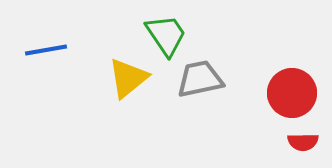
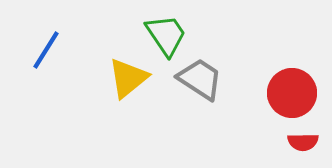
blue line: rotated 48 degrees counterclockwise
gray trapezoid: rotated 45 degrees clockwise
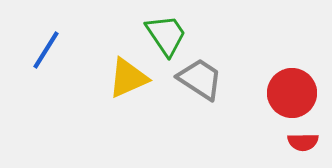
yellow triangle: rotated 15 degrees clockwise
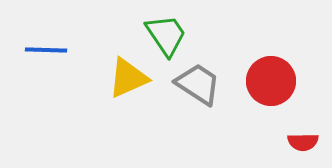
blue line: rotated 60 degrees clockwise
gray trapezoid: moved 2 px left, 5 px down
red circle: moved 21 px left, 12 px up
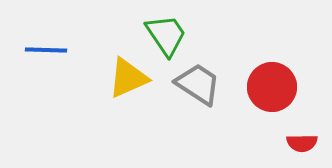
red circle: moved 1 px right, 6 px down
red semicircle: moved 1 px left, 1 px down
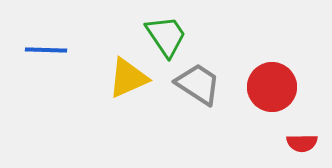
green trapezoid: moved 1 px down
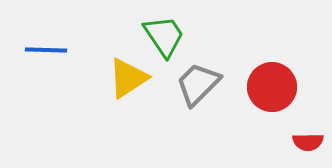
green trapezoid: moved 2 px left
yellow triangle: rotated 9 degrees counterclockwise
gray trapezoid: rotated 78 degrees counterclockwise
red semicircle: moved 6 px right, 1 px up
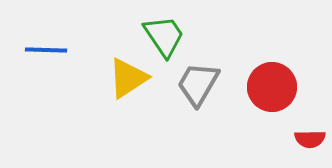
gray trapezoid: rotated 15 degrees counterclockwise
red semicircle: moved 2 px right, 3 px up
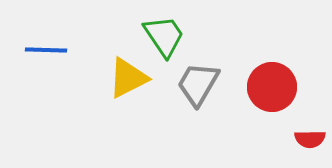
yellow triangle: rotated 6 degrees clockwise
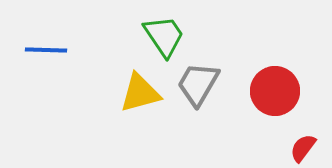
yellow triangle: moved 12 px right, 15 px down; rotated 12 degrees clockwise
red circle: moved 3 px right, 4 px down
red semicircle: moved 7 px left, 9 px down; rotated 128 degrees clockwise
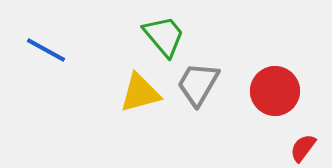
green trapezoid: rotated 6 degrees counterclockwise
blue line: rotated 27 degrees clockwise
